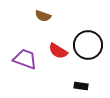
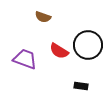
brown semicircle: moved 1 px down
red semicircle: moved 1 px right
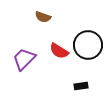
purple trapezoid: moved 1 px left; rotated 65 degrees counterclockwise
black rectangle: rotated 16 degrees counterclockwise
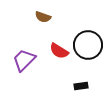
purple trapezoid: moved 1 px down
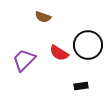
red semicircle: moved 2 px down
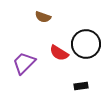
black circle: moved 2 px left, 1 px up
purple trapezoid: moved 3 px down
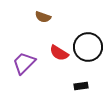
black circle: moved 2 px right, 3 px down
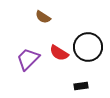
brown semicircle: rotated 14 degrees clockwise
purple trapezoid: moved 4 px right, 4 px up
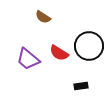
black circle: moved 1 px right, 1 px up
purple trapezoid: rotated 95 degrees counterclockwise
